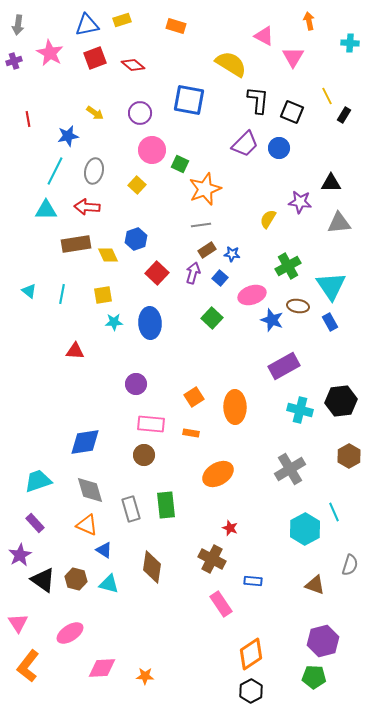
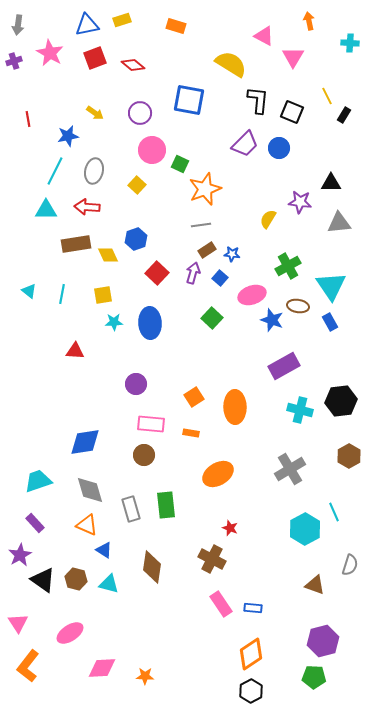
blue rectangle at (253, 581): moved 27 px down
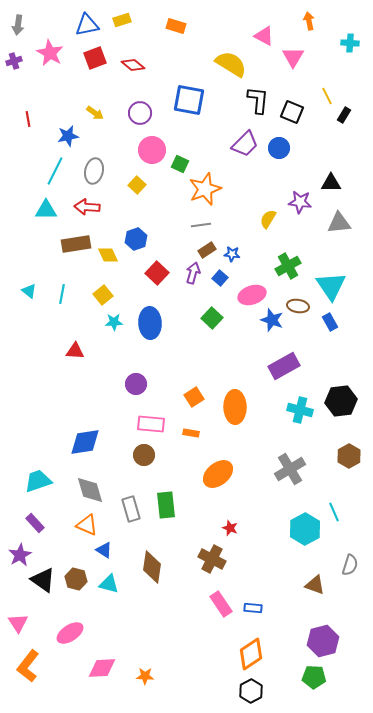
yellow square at (103, 295): rotated 30 degrees counterclockwise
orange ellipse at (218, 474): rotated 8 degrees counterclockwise
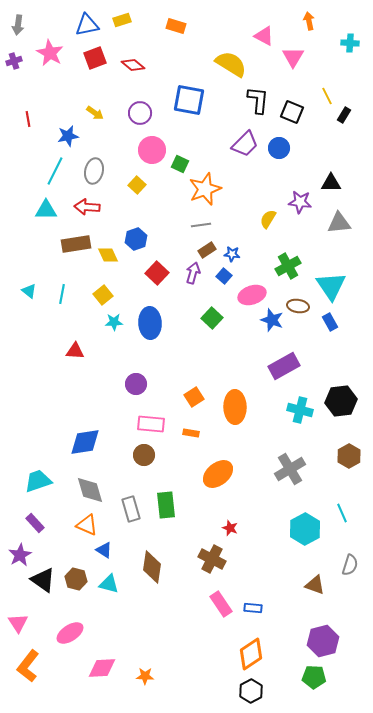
blue square at (220, 278): moved 4 px right, 2 px up
cyan line at (334, 512): moved 8 px right, 1 px down
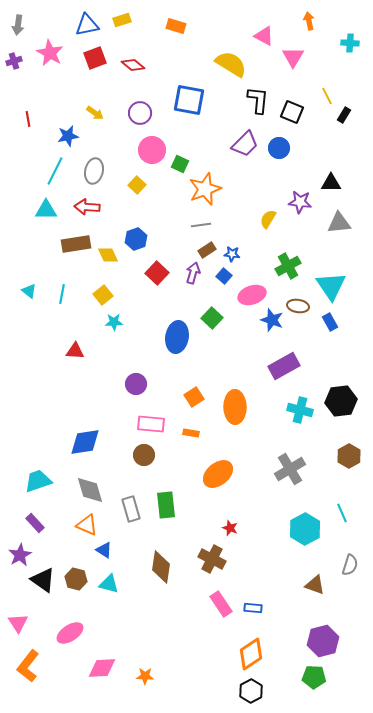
blue ellipse at (150, 323): moved 27 px right, 14 px down; rotated 12 degrees clockwise
brown diamond at (152, 567): moved 9 px right
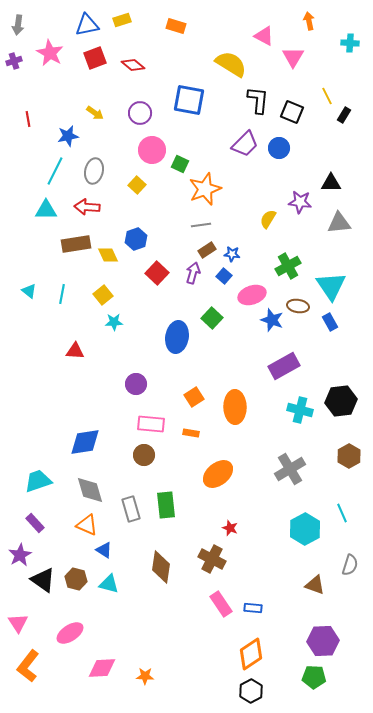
purple hexagon at (323, 641): rotated 12 degrees clockwise
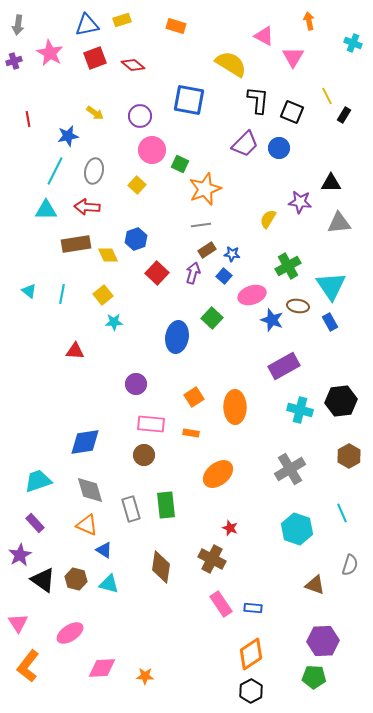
cyan cross at (350, 43): moved 3 px right; rotated 18 degrees clockwise
purple circle at (140, 113): moved 3 px down
cyan hexagon at (305, 529): moved 8 px left; rotated 12 degrees counterclockwise
